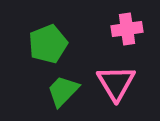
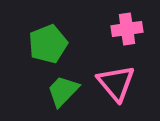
pink triangle: rotated 9 degrees counterclockwise
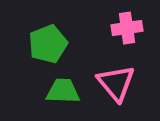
pink cross: moved 1 px up
green trapezoid: rotated 48 degrees clockwise
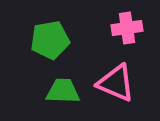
green pentagon: moved 2 px right, 4 px up; rotated 12 degrees clockwise
pink triangle: rotated 27 degrees counterclockwise
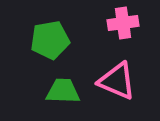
pink cross: moved 4 px left, 5 px up
pink triangle: moved 1 px right, 2 px up
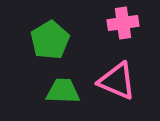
green pentagon: rotated 21 degrees counterclockwise
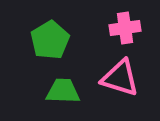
pink cross: moved 2 px right, 5 px down
pink triangle: moved 3 px right, 3 px up; rotated 6 degrees counterclockwise
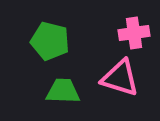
pink cross: moved 9 px right, 5 px down
green pentagon: moved 1 px down; rotated 27 degrees counterclockwise
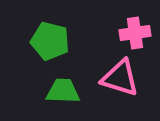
pink cross: moved 1 px right
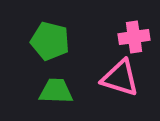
pink cross: moved 1 px left, 4 px down
green trapezoid: moved 7 px left
